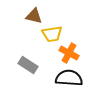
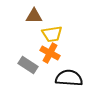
brown triangle: rotated 12 degrees counterclockwise
orange cross: moved 19 px left
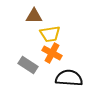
yellow trapezoid: moved 2 px left
orange cross: moved 2 px right
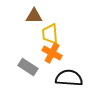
yellow trapezoid: rotated 95 degrees clockwise
gray rectangle: moved 2 px down
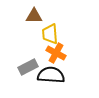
orange cross: moved 4 px right
gray rectangle: rotated 60 degrees counterclockwise
black semicircle: moved 18 px left, 3 px up
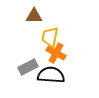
yellow trapezoid: moved 3 px down; rotated 15 degrees clockwise
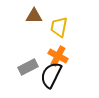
yellow trapezoid: moved 9 px right, 10 px up
orange cross: moved 2 px right, 3 px down
black semicircle: rotated 68 degrees counterclockwise
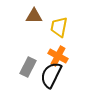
gray rectangle: rotated 36 degrees counterclockwise
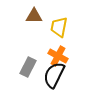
black semicircle: moved 3 px right
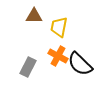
black semicircle: moved 26 px right, 11 px up; rotated 72 degrees counterclockwise
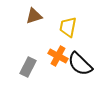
brown triangle: rotated 18 degrees counterclockwise
yellow trapezoid: moved 9 px right
